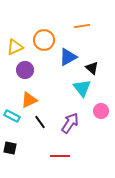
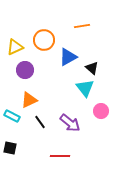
cyan triangle: moved 3 px right
purple arrow: rotated 95 degrees clockwise
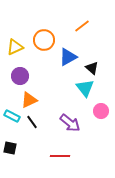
orange line: rotated 28 degrees counterclockwise
purple circle: moved 5 px left, 6 px down
black line: moved 8 px left
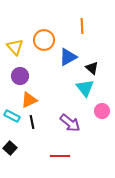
orange line: rotated 56 degrees counterclockwise
yellow triangle: rotated 48 degrees counterclockwise
pink circle: moved 1 px right
black line: rotated 24 degrees clockwise
black square: rotated 32 degrees clockwise
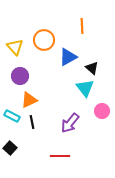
purple arrow: rotated 90 degrees clockwise
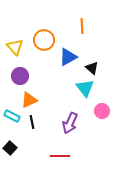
purple arrow: rotated 15 degrees counterclockwise
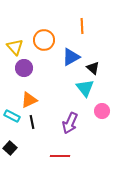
blue triangle: moved 3 px right
black triangle: moved 1 px right
purple circle: moved 4 px right, 8 px up
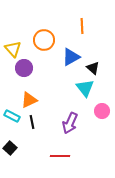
yellow triangle: moved 2 px left, 2 px down
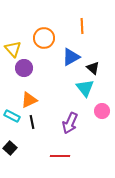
orange circle: moved 2 px up
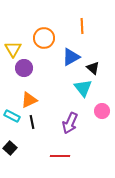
yellow triangle: rotated 12 degrees clockwise
cyan triangle: moved 2 px left
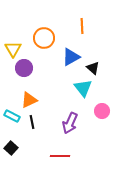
black square: moved 1 px right
